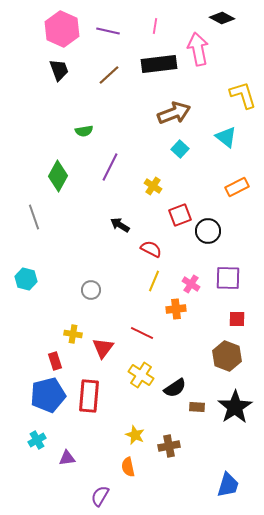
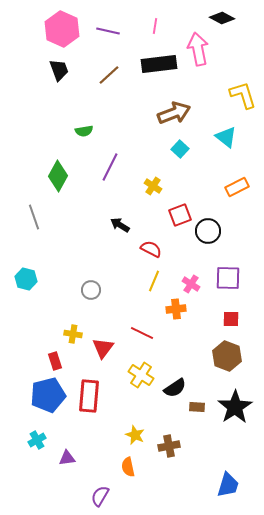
red square at (237, 319): moved 6 px left
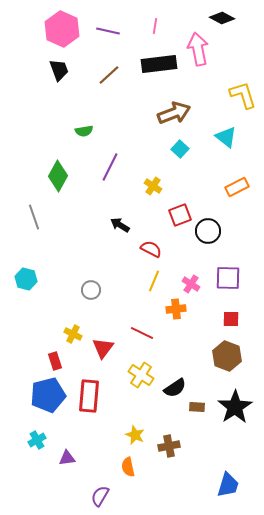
yellow cross at (73, 334): rotated 18 degrees clockwise
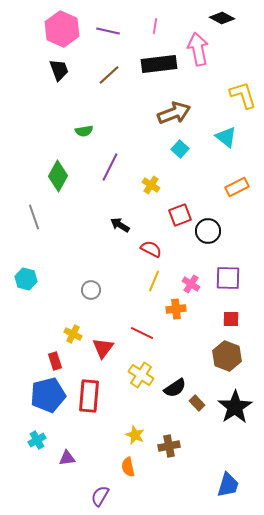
yellow cross at (153, 186): moved 2 px left, 1 px up
brown rectangle at (197, 407): moved 4 px up; rotated 42 degrees clockwise
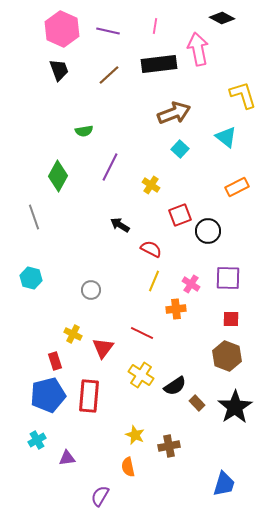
cyan hexagon at (26, 279): moved 5 px right, 1 px up
black semicircle at (175, 388): moved 2 px up
blue trapezoid at (228, 485): moved 4 px left, 1 px up
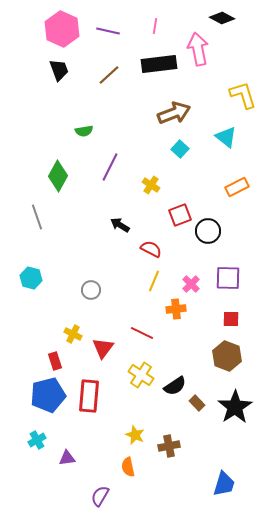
gray line at (34, 217): moved 3 px right
pink cross at (191, 284): rotated 12 degrees clockwise
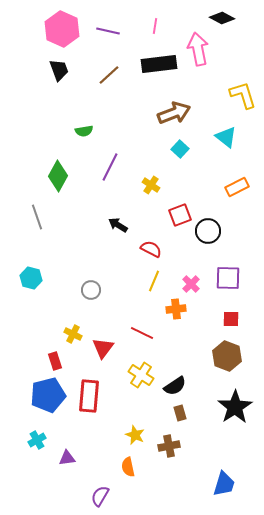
black arrow at (120, 225): moved 2 px left
brown rectangle at (197, 403): moved 17 px left, 10 px down; rotated 28 degrees clockwise
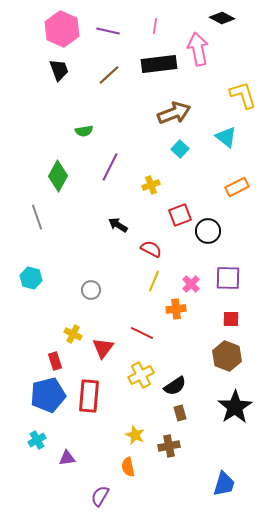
yellow cross at (151, 185): rotated 36 degrees clockwise
yellow cross at (141, 375): rotated 30 degrees clockwise
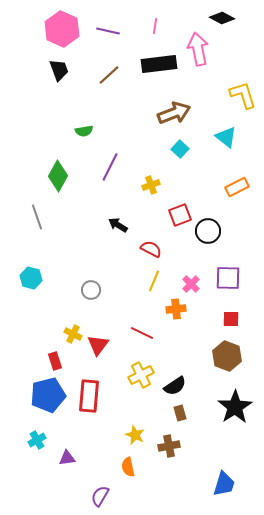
red triangle at (103, 348): moved 5 px left, 3 px up
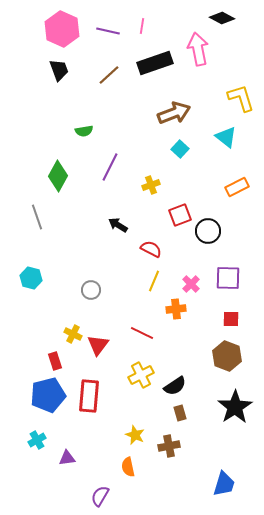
pink line at (155, 26): moved 13 px left
black rectangle at (159, 64): moved 4 px left, 1 px up; rotated 12 degrees counterclockwise
yellow L-shape at (243, 95): moved 2 px left, 3 px down
